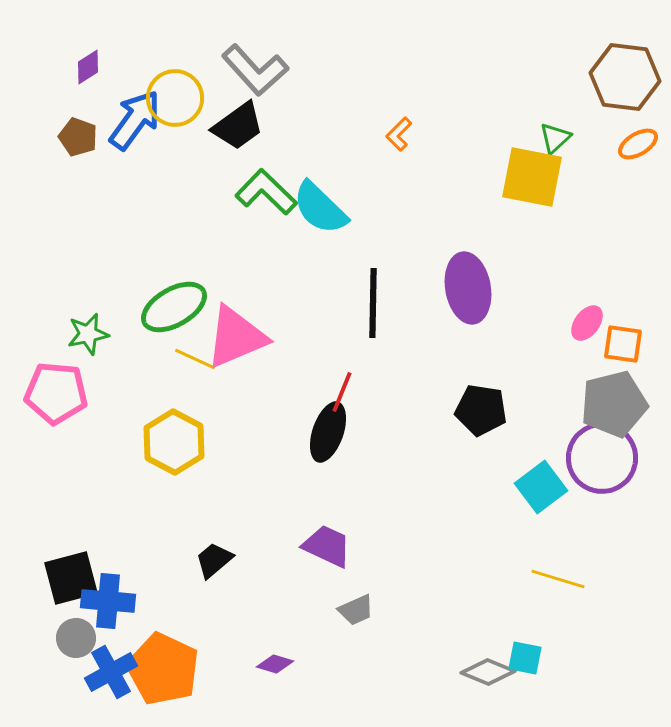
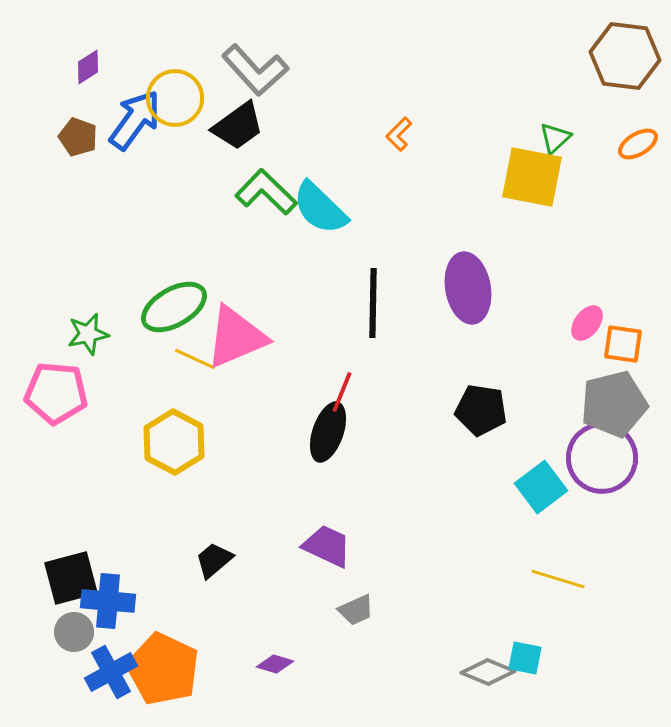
brown hexagon at (625, 77): moved 21 px up
gray circle at (76, 638): moved 2 px left, 6 px up
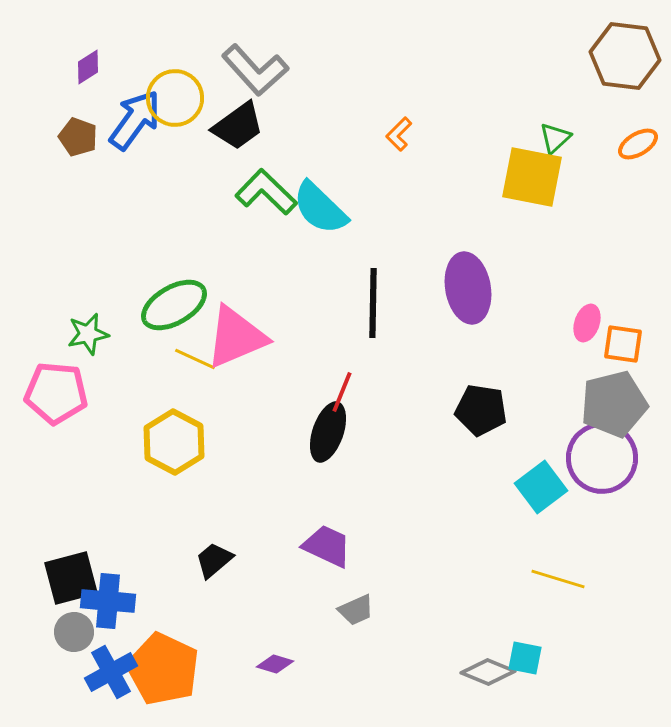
green ellipse at (174, 307): moved 2 px up
pink ellipse at (587, 323): rotated 18 degrees counterclockwise
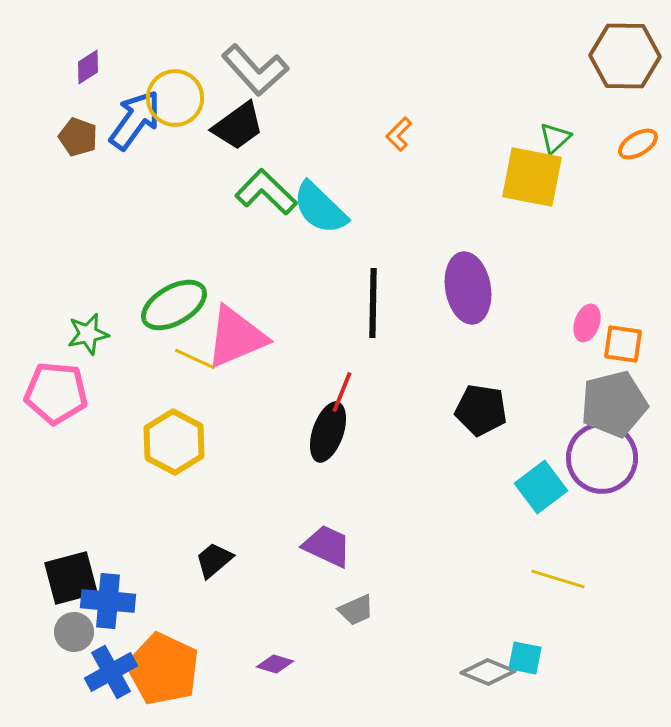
brown hexagon at (625, 56): rotated 6 degrees counterclockwise
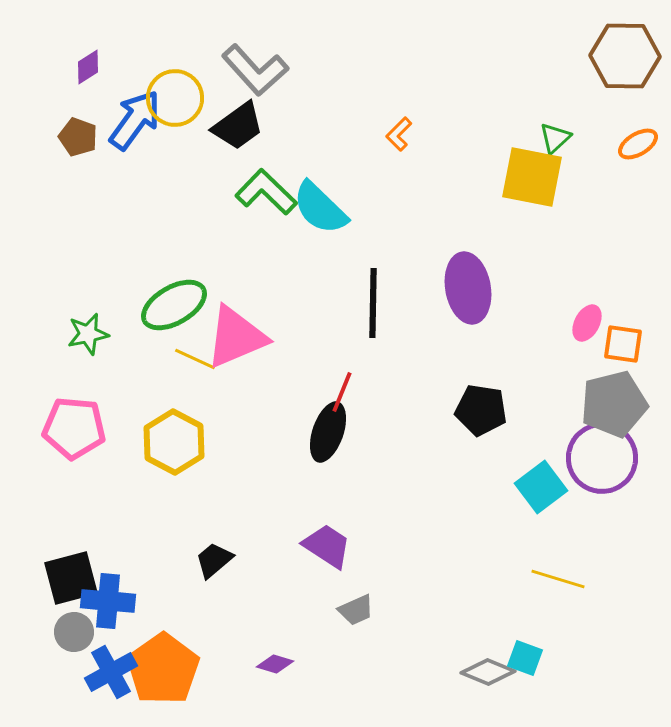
pink ellipse at (587, 323): rotated 9 degrees clockwise
pink pentagon at (56, 393): moved 18 px right, 35 px down
purple trapezoid at (327, 546): rotated 8 degrees clockwise
cyan square at (525, 658): rotated 9 degrees clockwise
orange pentagon at (163, 669): rotated 12 degrees clockwise
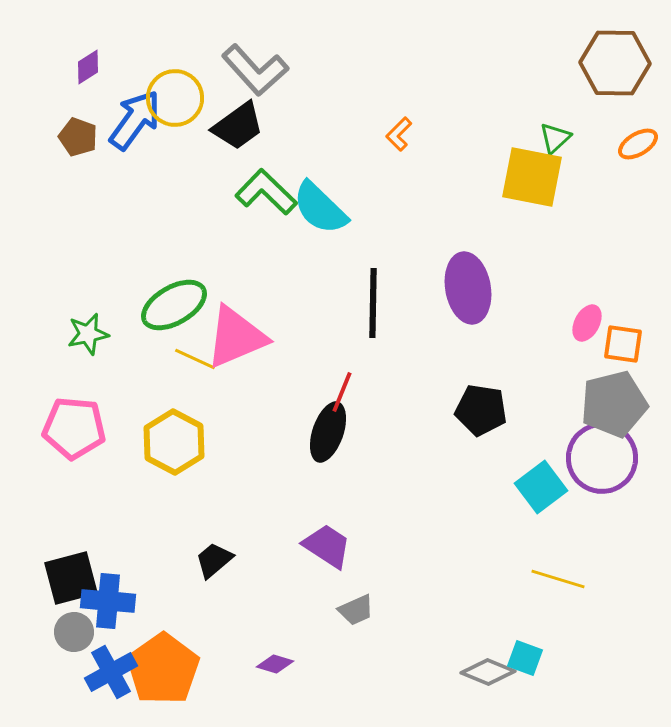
brown hexagon at (625, 56): moved 10 px left, 7 px down
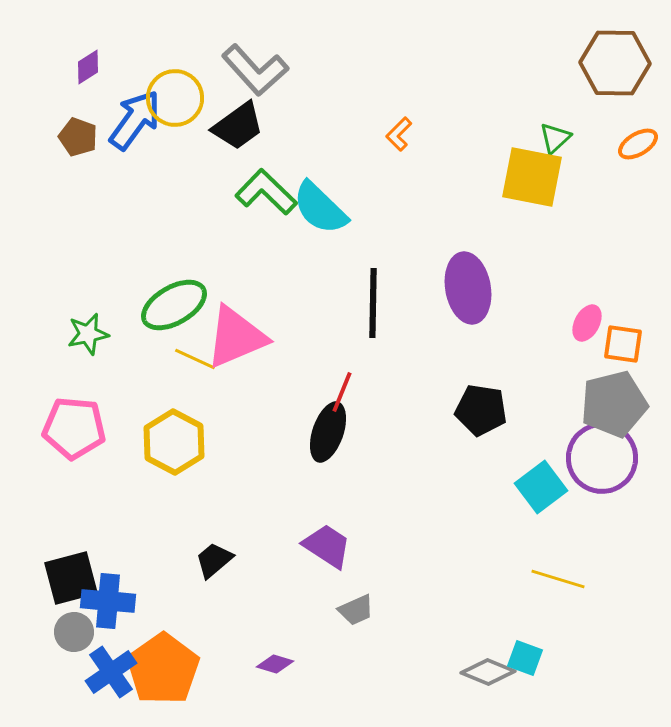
blue cross at (111, 672): rotated 6 degrees counterclockwise
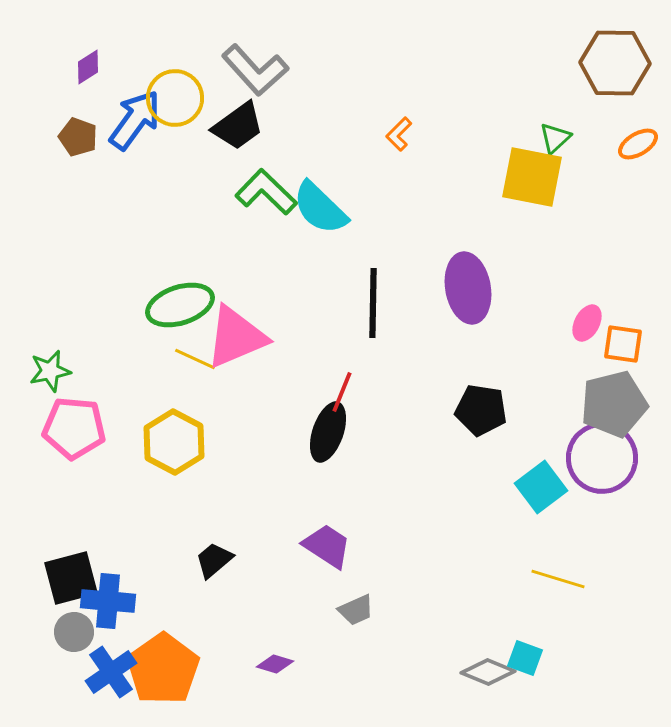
green ellipse at (174, 305): moved 6 px right; rotated 12 degrees clockwise
green star at (88, 334): moved 38 px left, 37 px down
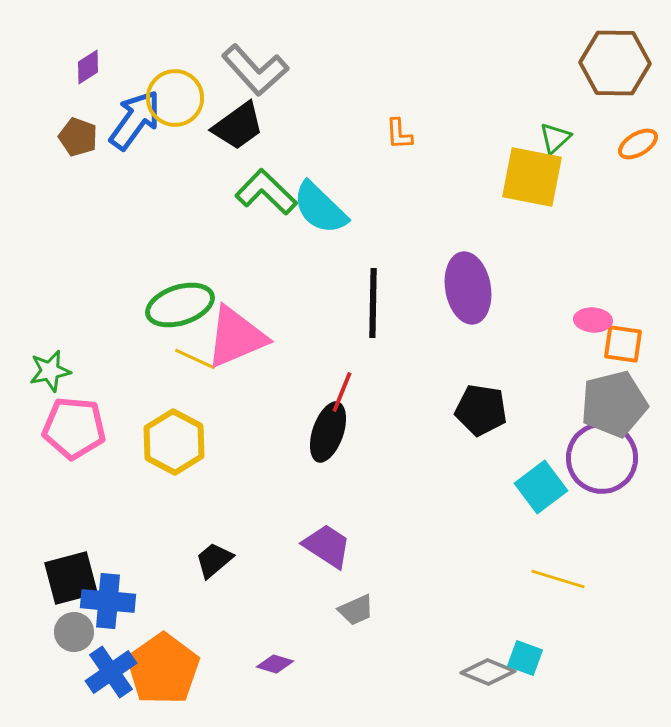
orange L-shape at (399, 134): rotated 48 degrees counterclockwise
pink ellipse at (587, 323): moved 6 px right, 3 px up; rotated 66 degrees clockwise
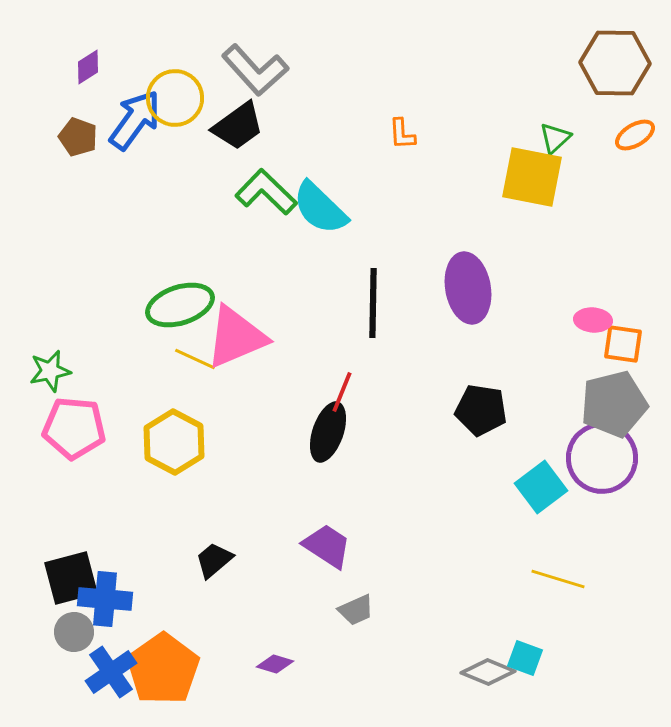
orange L-shape at (399, 134): moved 3 px right
orange ellipse at (638, 144): moved 3 px left, 9 px up
blue cross at (108, 601): moved 3 px left, 2 px up
